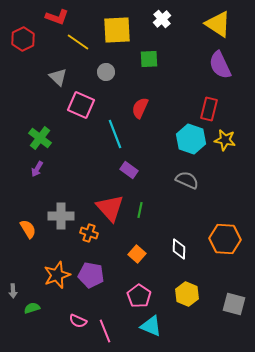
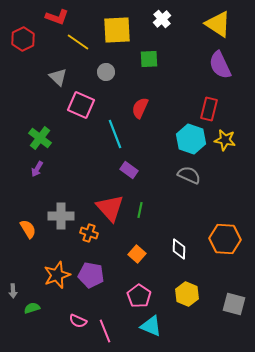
gray semicircle: moved 2 px right, 5 px up
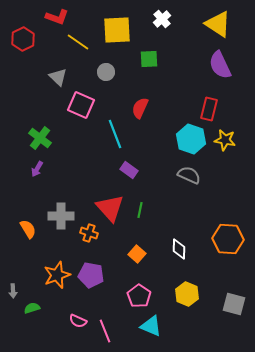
orange hexagon: moved 3 px right
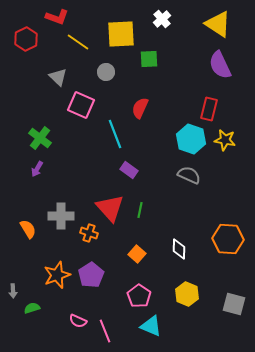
yellow square: moved 4 px right, 4 px down
red hexagon: moved 3 px right
purple pentagon: rotated 30 degrees clockwise
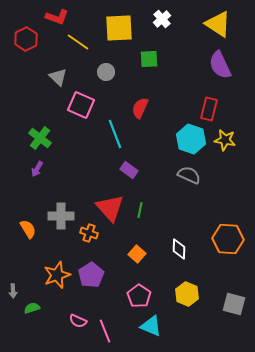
yellow square: moved 2 px left, 6 px up
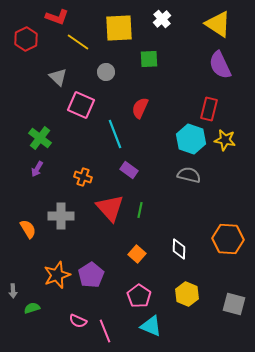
gray semicircle: rotated 10 degrees counterclockwise
orange cross: moved 6 px left, 56 px up
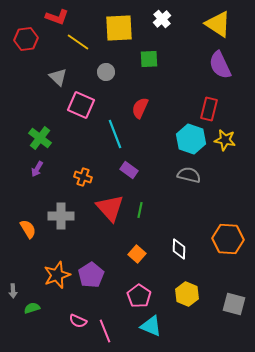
red hexagon: rotated 20 degrees clockwise
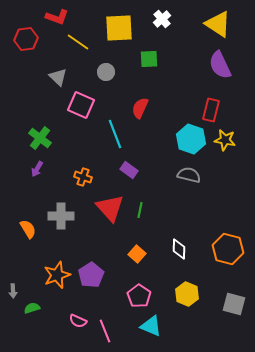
red rectangle: moved 2 px right, 1 px down
orange hexagon: moved 10 px down; rotated 12 degrees clockwise
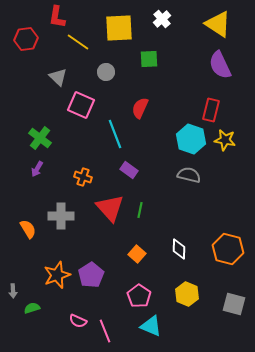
red L-shape: rotated 80 degrees clockwise
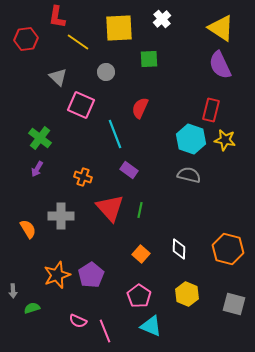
yellow triangle: moved 3 px right, 4 px down
orange square: moved 4 px right
